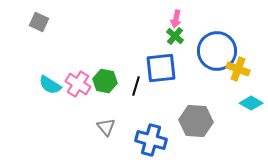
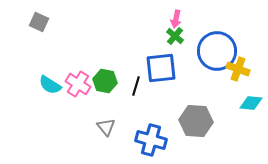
cyan diamond: rotated 25 degrees counterclockwise
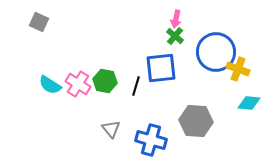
blue circle: moved 1 px left, 1 px down
cyan diamond: moved 2 px left
gray triangle: moved 5 px right, 2 px down
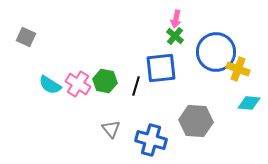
gray square: moved 13 px left, 15 px down
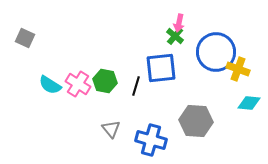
pink arrow: moved 3 px right, 4 px down
gray square: moved 1 px left, 1 px down
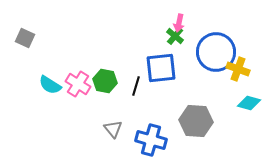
cyan diamond: rotated 10 degrees clockwise
gray triangle: moved 2 px right
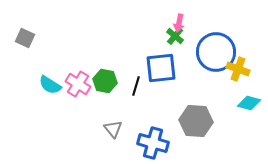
blue cross: moved 2 px right, 3 px down
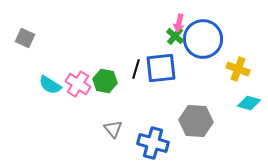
blue circle: moved 13 px left, 13 px up
black line: moved 17 px up
